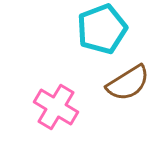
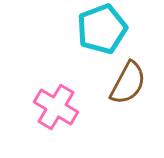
brown semicircle: rotated 30 degrees counterclockwise
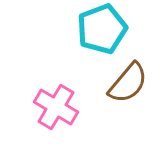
brown semicircle: rotated 12 degrees clockwise
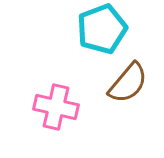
pink cross: rotated 18 degrees counterclockwise
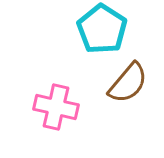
cyan pentagon: rotated 18 degrees counterclockwise
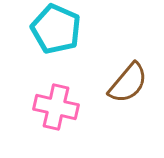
cyan pentagon: moved 46 px left; rotated 9 degrees counterclockwise
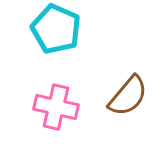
brown semicircle: moved 13 px down
